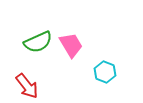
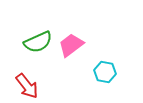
pink trapezoid: rotated 96 degrees counterclockwise
cyan hexagon: rotated 10 degrees counterclockwise
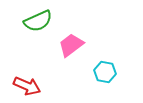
green semicircle: moved 21 px up
red arrow: rotated 28 degrees counterclockwise
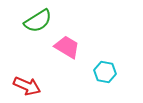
green semicircle: rotated 8 degrees counterclockwise
pink trapezoid: moved 4 px left, 2 px down; rotated 68 degrees clockwise
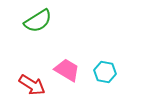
pink trapezoid: moved 23 px down
red arrow: moved 5 px right, 1 px up; rotated 8 degrees clockwise
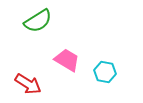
pink trapezoid: moved 10 px up
red arrow: moved 4 px left, 1 px up
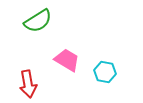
red arrow: rotated 48 degrees clockwise
